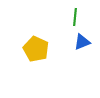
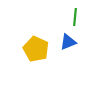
blue triangle: moved 14 px left
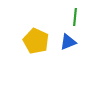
yellow pentagon: moved 8 px up
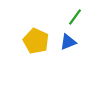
green line: rotated 30 degrees clockwise
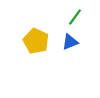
blue triangle: moved 2 px right
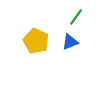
green line: moved 1 px right
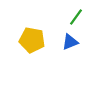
yellow pentagon: moved 4 px left, 1 px up; rotated 15 degrees counterclockwise
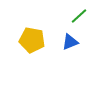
green line: moved 3 px right, 1 px up; rotated 12 degrees clockwise
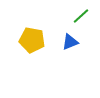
green line: moved 2 px right
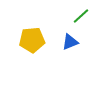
yellow pentagon: rotated 15 degrees counterclockwise
